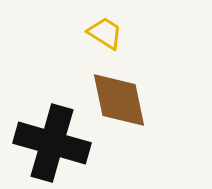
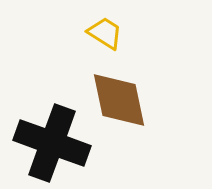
black cross: rotated 4 degrees clockwise
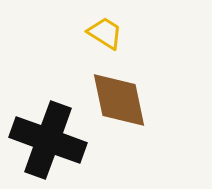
black cross: moved 4 px left, 3 px up
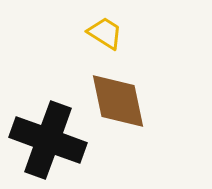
brown diamond: moved 1 px left, 1 px down
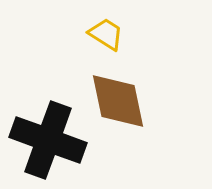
yellow trapezoid: moved 1 px right, 1 px down
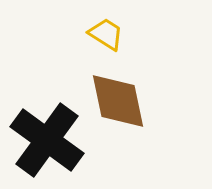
black cross: moved 1 px left; rotated 16 degrees clockwise
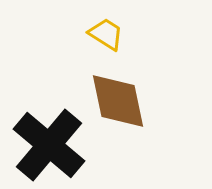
black cross: moved 2 px right, 5 px down; rotated 4 degrees clockwise
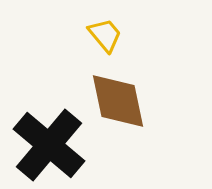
yellow trapezoid: moved 1 px left, 1 px down; rotated 18 degrees clockwise
